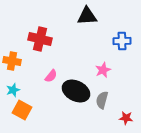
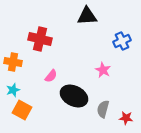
blue cross: rotated 24 degrees counterclockwise
orange cross: moved 1 px right, 1 px down
pink star: rotated 21 degrees counterclockwise
black ellipse: moved 2 px left, 5 px down
gray semicircle: moved 1 px right, 9 px down
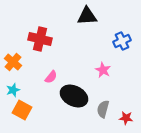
orange cross: rotated 30 degrees clockwise
pink semicircle: moved 1 px down
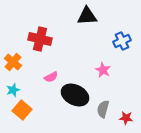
pink semicircle: rotated 24 degrees clockwise
black ellipse: moved 1 px right, 1 px up
orange square: rotated 12 degrees clockwise
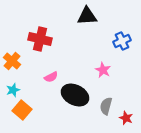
orange cross: moved 1 px left, 1 px up
gray semicircle: moved 3 px right, 3 px up
red star: rotated 16 degrees clockwise
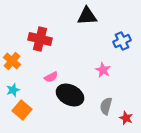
black ellipse: moved 5 px left
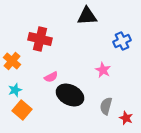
cyan star: moved 2 px right
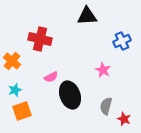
black ellipse: rotated 44 degrees clockwise
orange square: moved 1 px down; rotated 30 degrees clockwise
red star: moved 2 px left, 1 px down
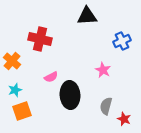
black ellipse: rotated 16 degrees clockwise
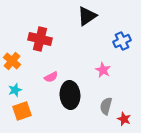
black triangle: rotated 30 degrees counterclockwise
